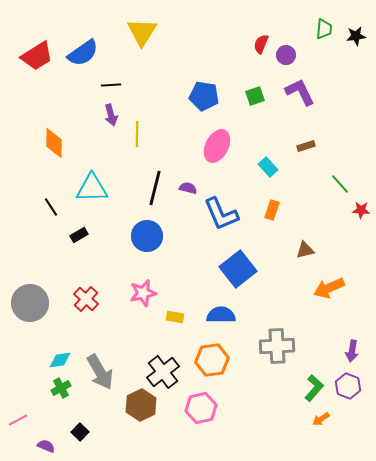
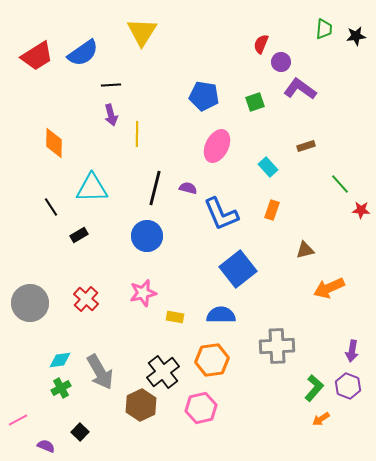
purple circle at (286, 55): moved 5 px left, 7 px down
purple L-shape at (300, 92): moved 3 px up; rotated 28 degrees counterclockwise
green square at (255, 96): moved 6 px down
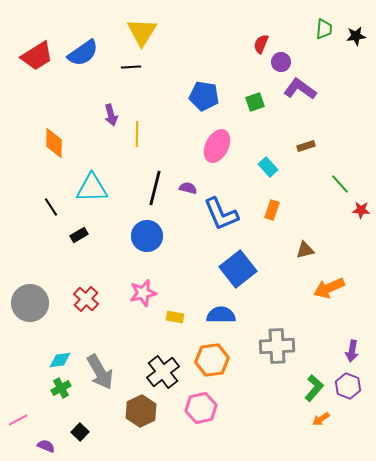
black line at (111, 85): moved 20 px right, 18 px up
brown hexagon at (141, 405): moved 6 px down
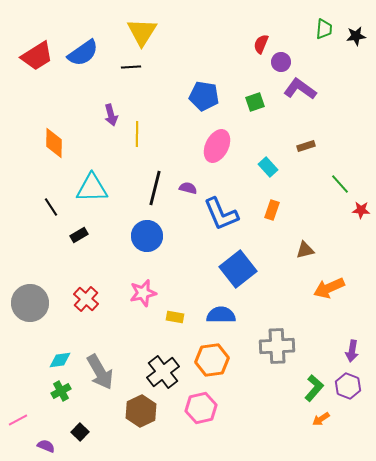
green cross at (61, 388): moved 3 px down
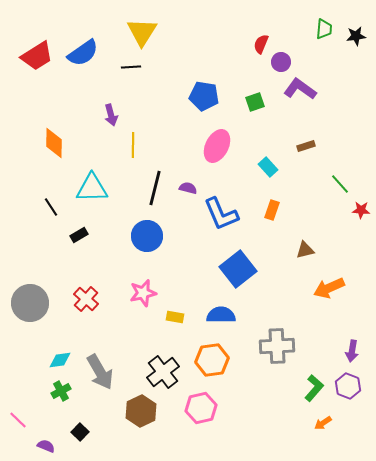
yellow line at (137, 134): moved 4 px left, 11 px down
orange arrow at (321, 419): moved 2 px right, 4 px down
pink line at (18, 420): rotated 72 degrees clockwise
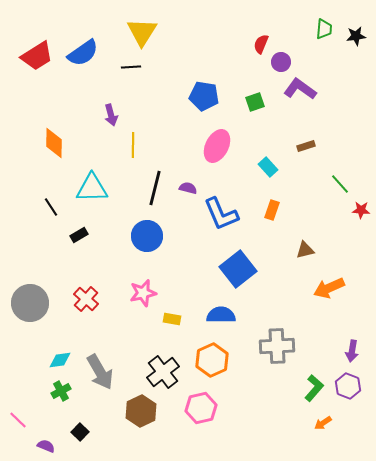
yellow rectangle at (175, 317): moved 3 px left, 2 px down
orange hexagon at (212, 360): rotated 16 degrees counterclockwise
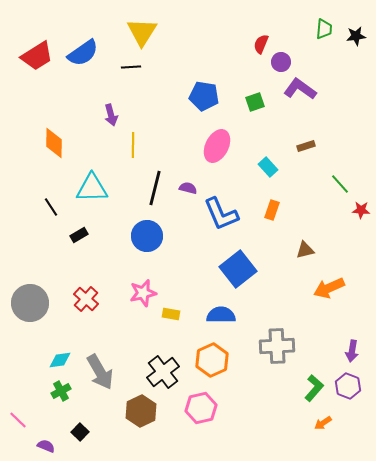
yellow rectangle at (172, 319): moved 1 px left, 5 px up
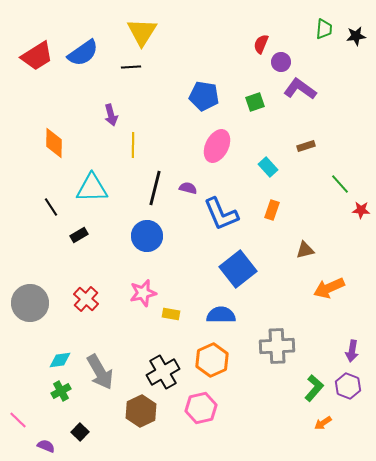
black cross at (163, 372): rotated 8 degrees clockwise
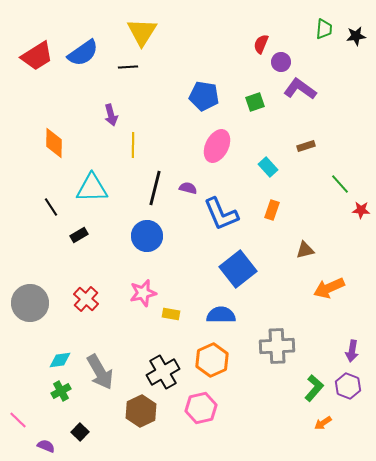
black line at (131, 67): moved 3 px left
